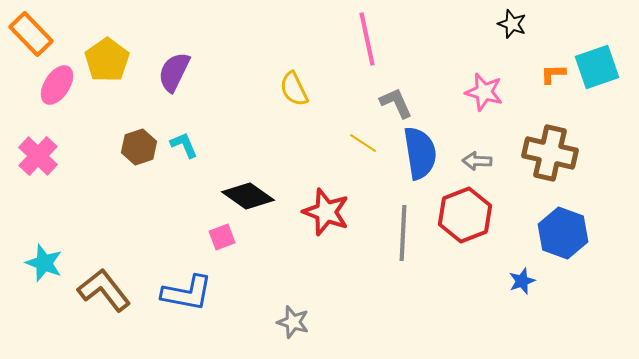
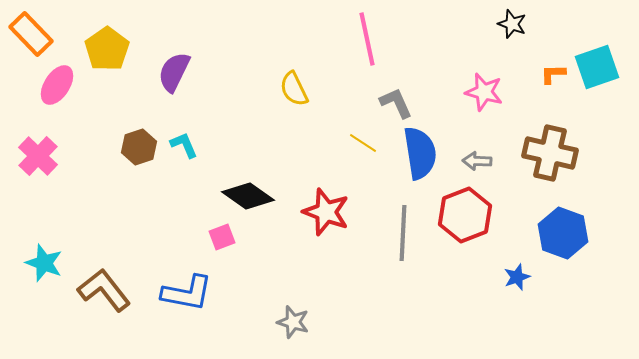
yellow pentagon: moved 11 px up
blue star: moved 5 px left, 4 px up
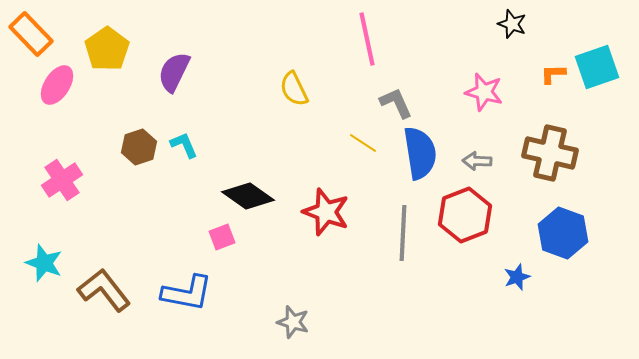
pink cross: moved 24 px right, 24 px down; rotated 12 degrees clockwise
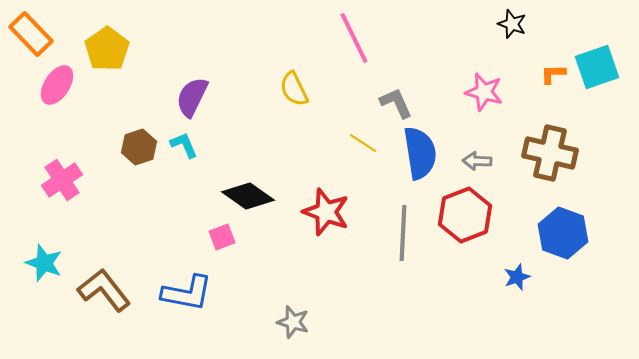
pink line: moved 13 px left, 1 px up; rotated 14 degrees counterclockwise
purple semicircle: moved 18 px right, 25 px down
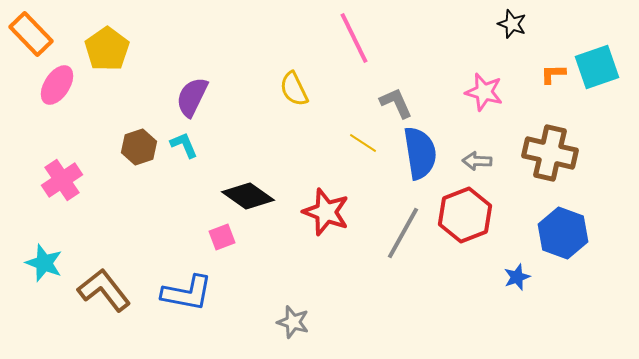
gray line: rotated 26 degrees clockwise
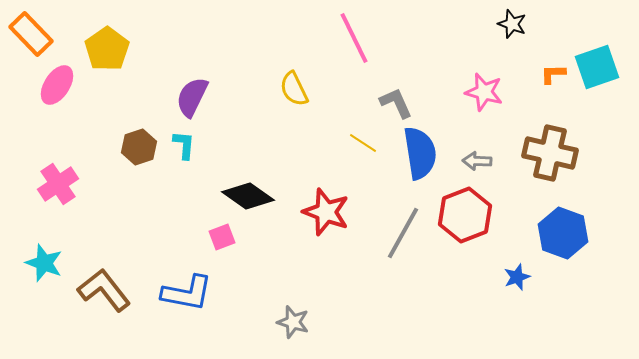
cyan L-shape: rotated 28 degrees clockwise
pink cross: moved 4 px left, 4 px down
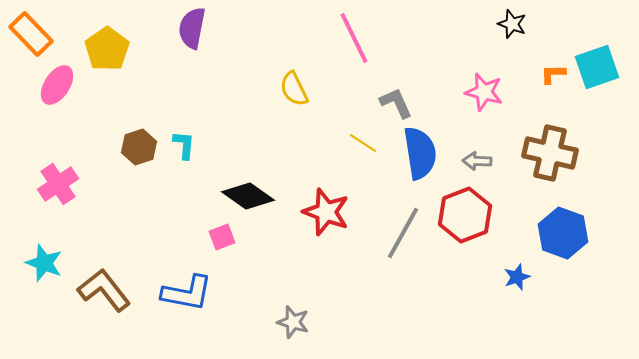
purple semicircle: moved 69 px up; rotated 15 degrees counterclockwise
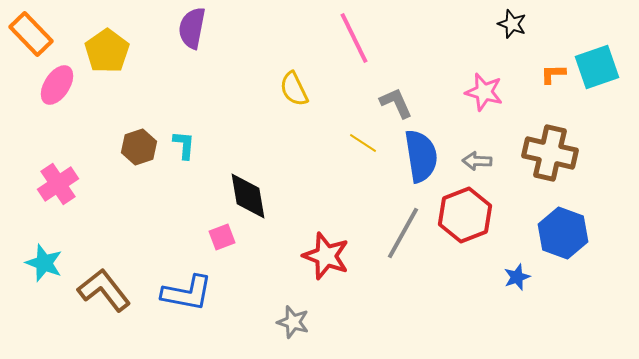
yellow pentagon: moved 2 px down
blue semicircle: moved 1 px right, 3 px down
black diamond: rotated 45 degrees clockwise
red star: moved 44 px down
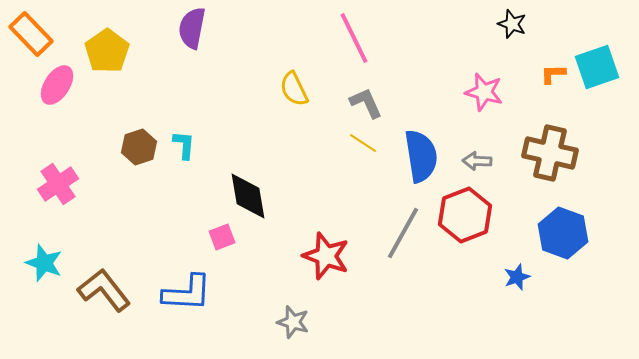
gray L-shape: moved 30 px left
blue L-shape: rotated 8 degrees counterclockwise
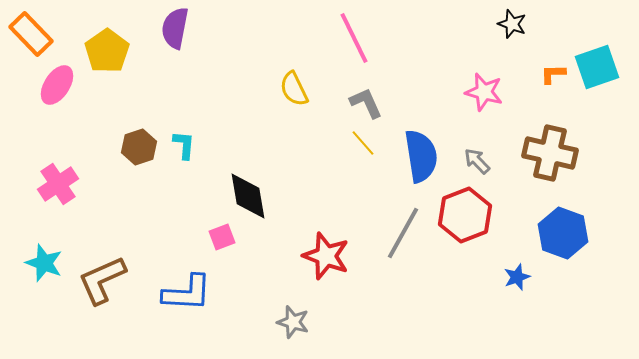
purple semicircle: moved 17 px left
yellow line: rotated 16 degrees clockwise
gray arrow: rotated 44 degrees clockwise
brown L-shape: moved 2 px left, 10 px up; rotated 76 degrees counterclockwise
